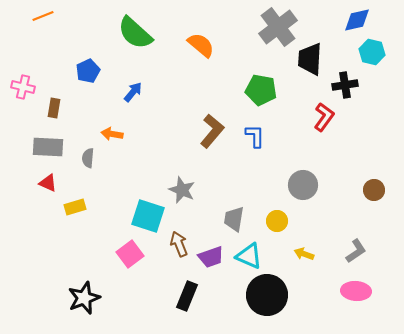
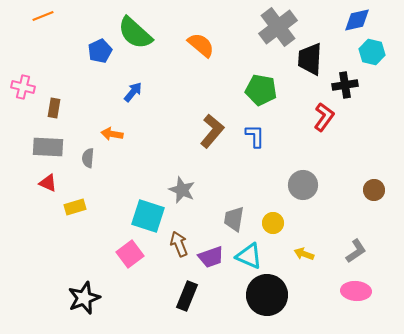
blue pentagon: moved 12 px right, 20 px up
yellow circle: moved 4 px left, 2 px down
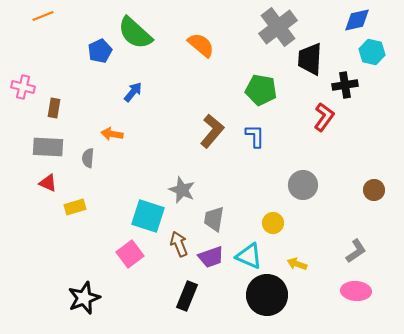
gray trapezoid: moved 20 px left
yellow arrow: moved 7 px left, 10 px down
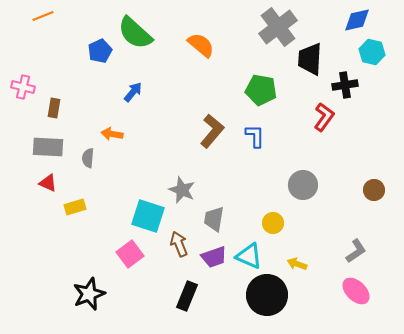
purple trapezoid: moved 3 px right
pink ellipse: rotated 40 degrees clockwise
black star: moved 5 px right, 4 px up
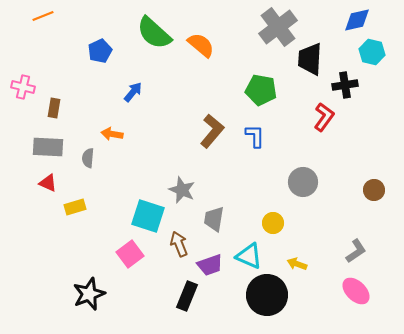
green semicircle: moved 19 px right
gray circle: moved 3 px up
purple trapezoid: moved 4 px left, 8 px down
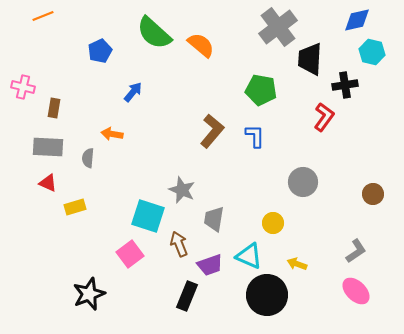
brown circle: moved 1 px left, 4 px down
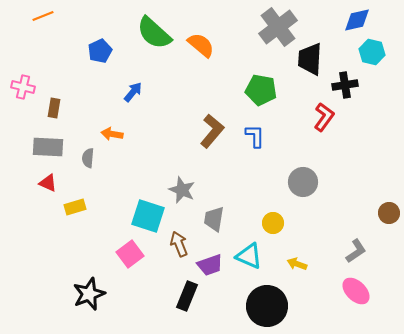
brown circle: moved 16 px right, 19 px down
black circle: moved 11 px down
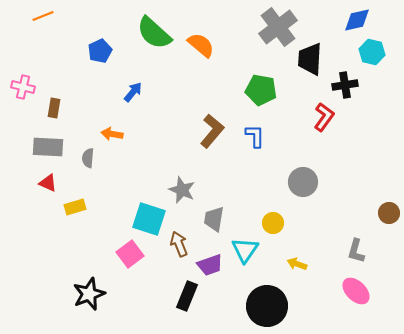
cyan square: moved 1 px right, 3 px down
gray L-shape: rotated 140 degrees clockwise
cyan triangle: moved 4 px left, 6 px up; rotated 40 degrees clockwise
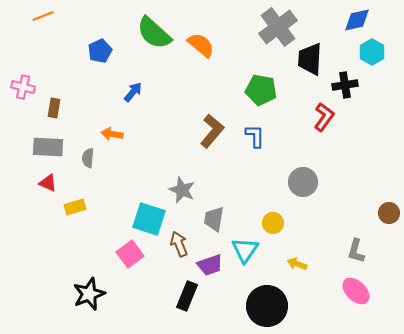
cyan hexagon: rotated 15 degrees clockwise
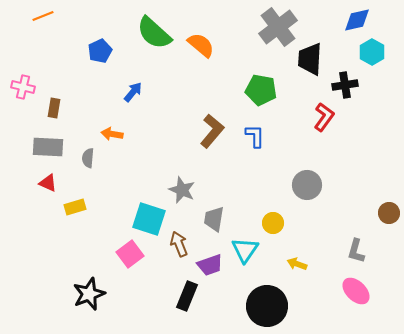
gray circle: moved 4 px right, 3 px down
